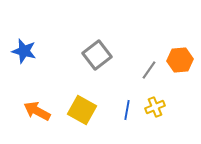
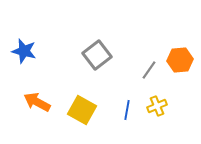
yellow cross: moved 2 px right, 1 px up
orange arrow: moved 9 px up
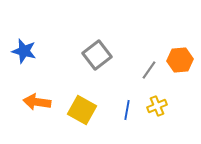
orange arrow: rotated 20 degrees counterclockwise
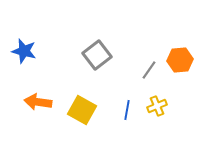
orange arrow: moved 1 px right
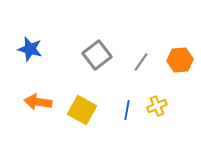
blue star: moved 6 px right, 2 px up
gray line: moved 8 px left, 8 px up
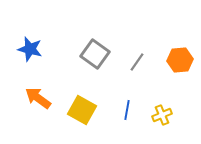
gray square: moved 2 px left, 1 px up; rotated 16 degrees counterclockwise
gray line: moved 4 px left
orange arrow: moved 4 px up; rotated 28 degrees clockwise
yellow cross: moved 5 px right, 9 px down
